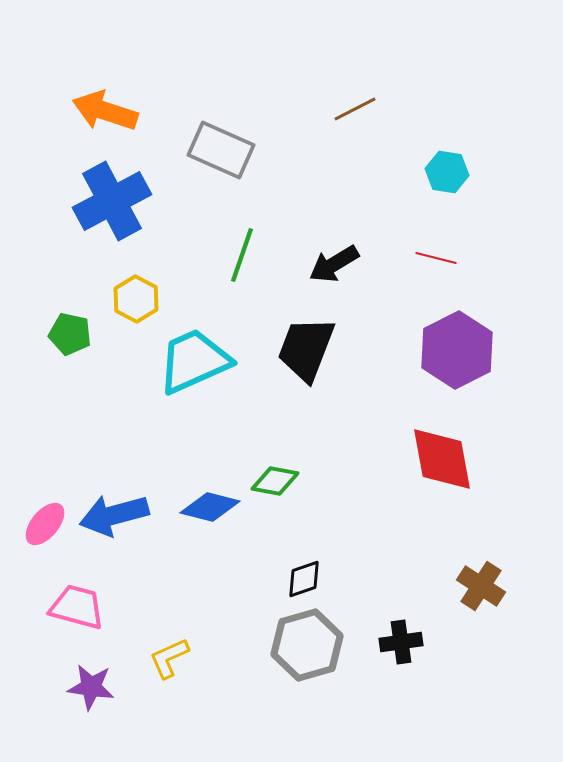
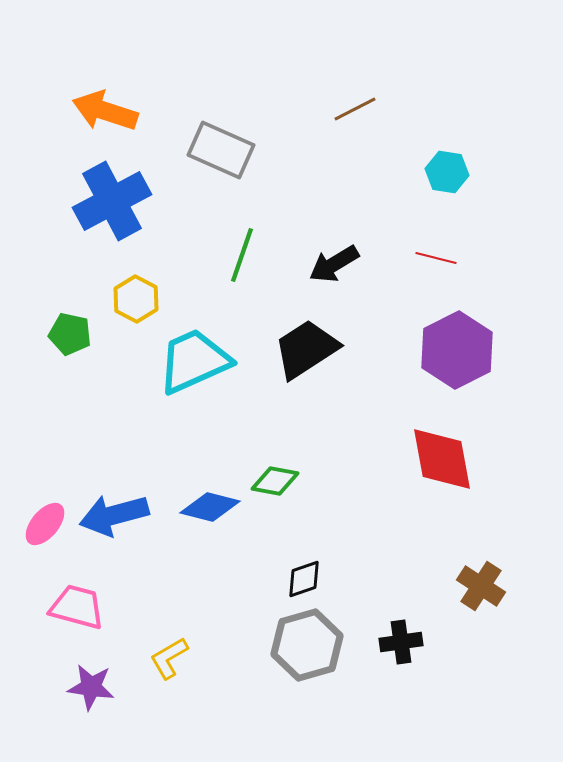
black trapezoid: rotated 36 degrees clockwise
yellow L-shape: rotated 6 degrees counterclockwise
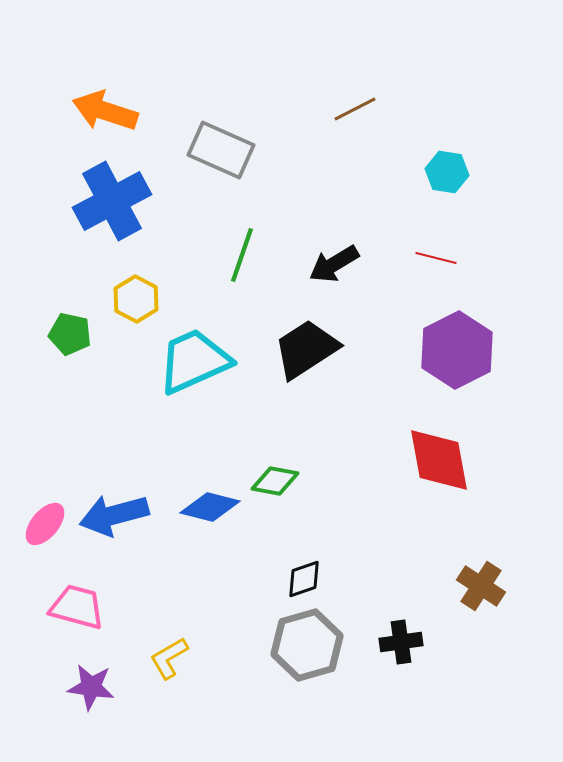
red diamond: moved 3 px left, 1 px down
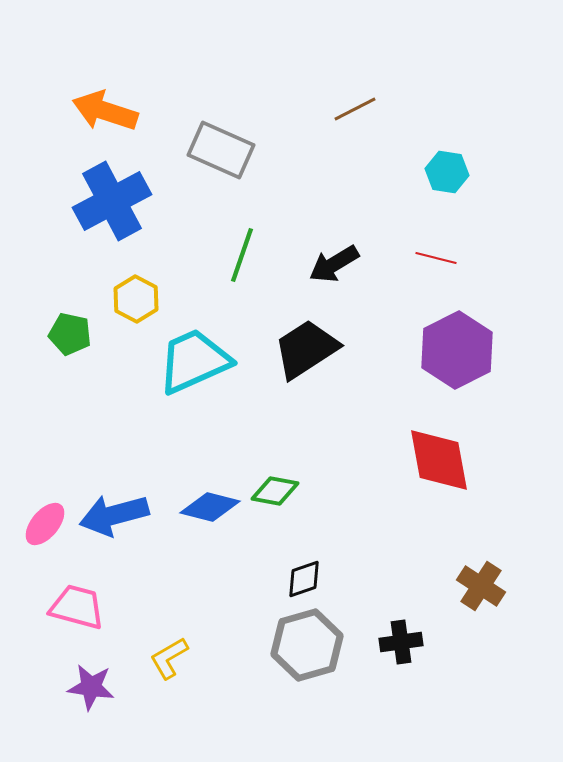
green diamond: moved 10 px down
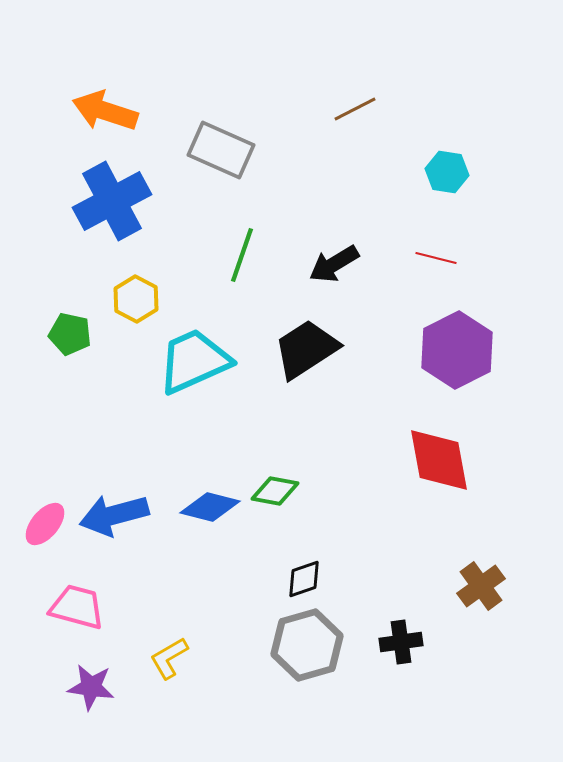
brown cross: rotated 21 degrees clockwise
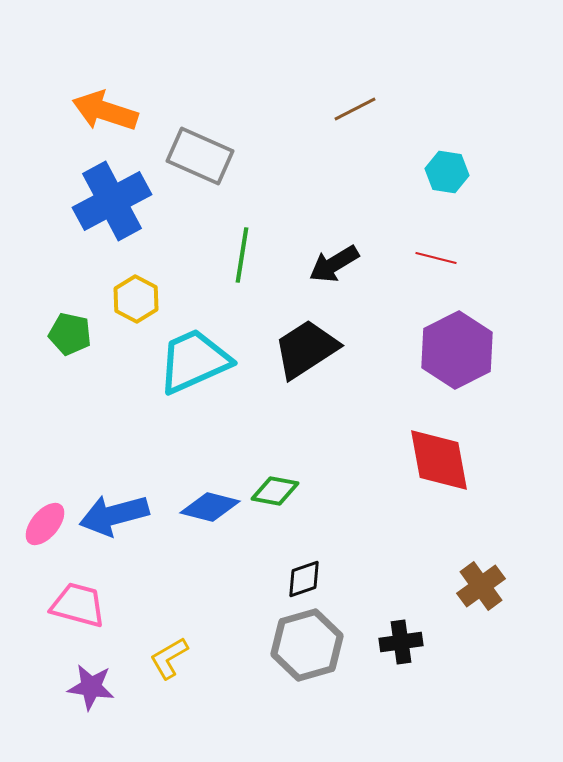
gray rectangle: moved 21 px left, 6 px down
green line: rotated 10 degrees counterclockwise
pink trapezoid: moved 1 px right, 2 px up
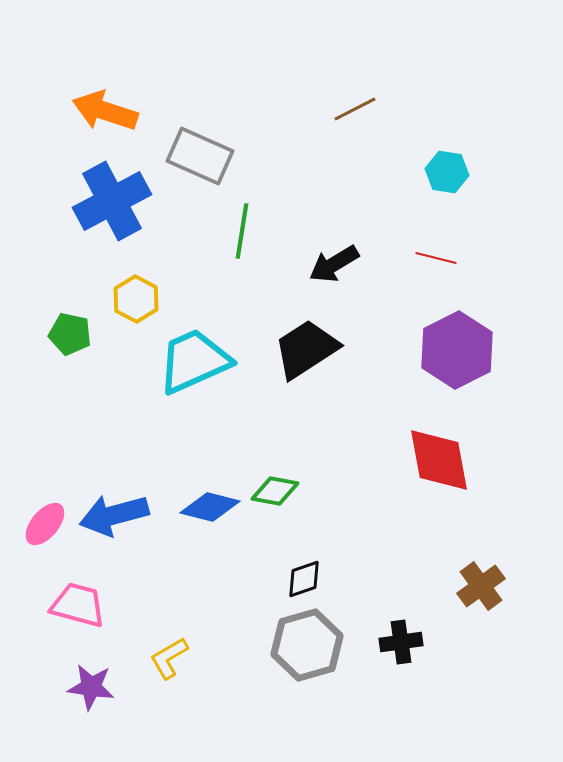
green line: moved 24 px up
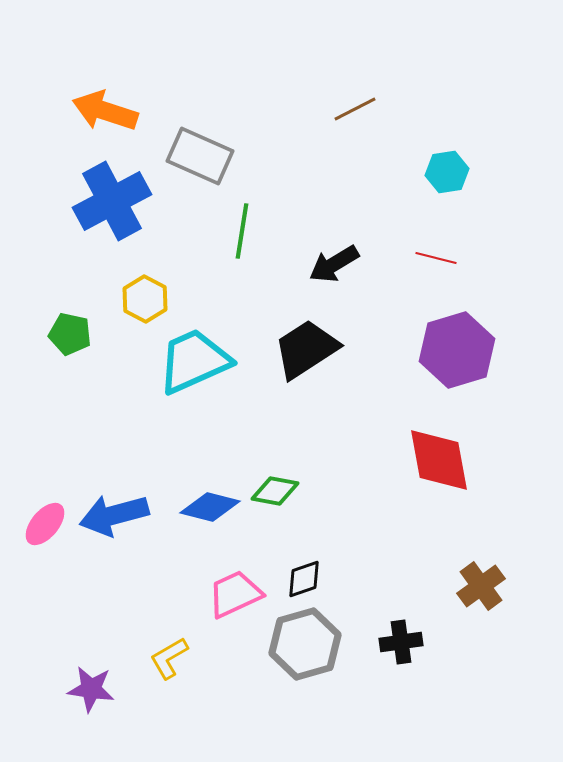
cyan hexagon: rotated 18 degrees counterclockwise
yellow hexagon: moved 9 px right
purple hexagon: rotated 10 degrees clockwise
pink trapezoid: moved 157 px right, 11 px up; rotated 40 degrees counterclockwise
gray hexagon: moved 2 px left, 1 px up
purple star: moved 2 px down
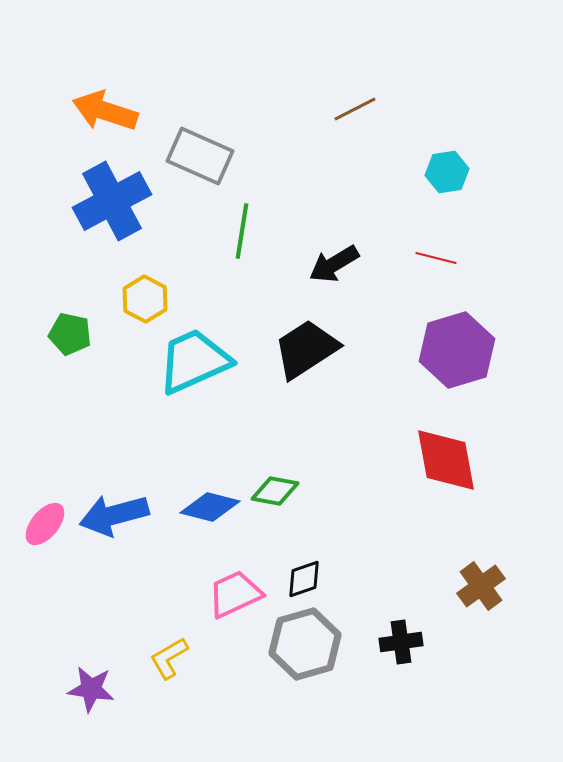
red diamond: moved 7 px right
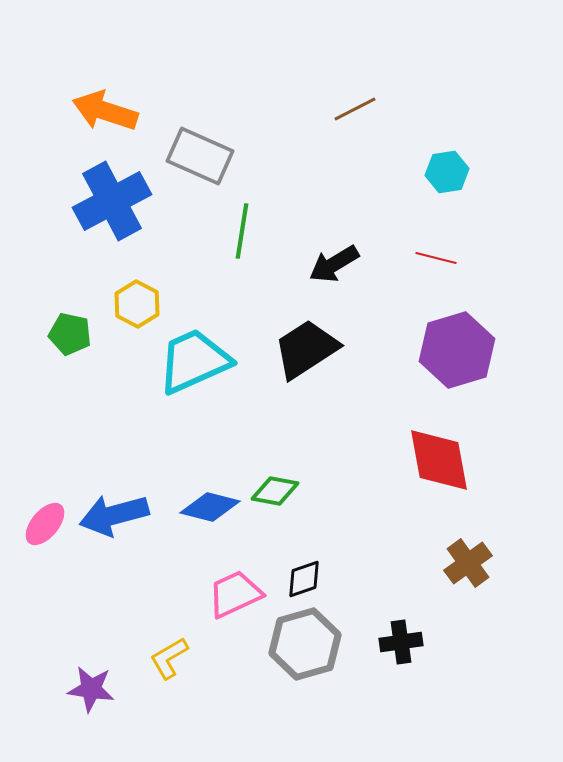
yellow hexagon: moved 8 px left, 5 px down
red diamond: moved 7 px left
brown cross: moved 13 px left, 23 px up
